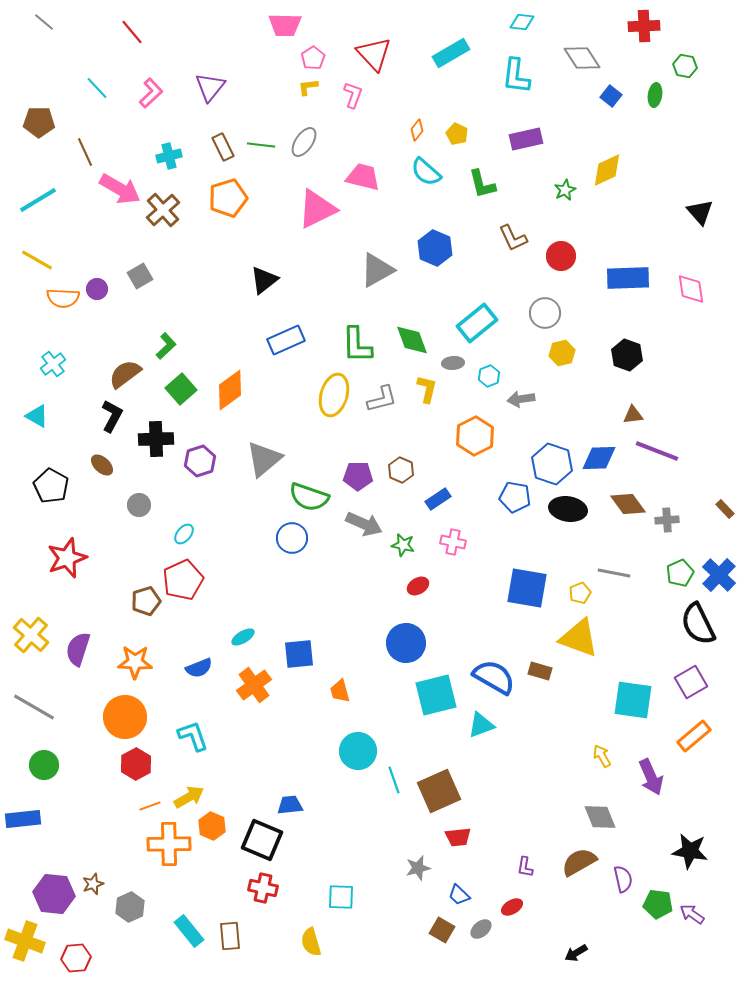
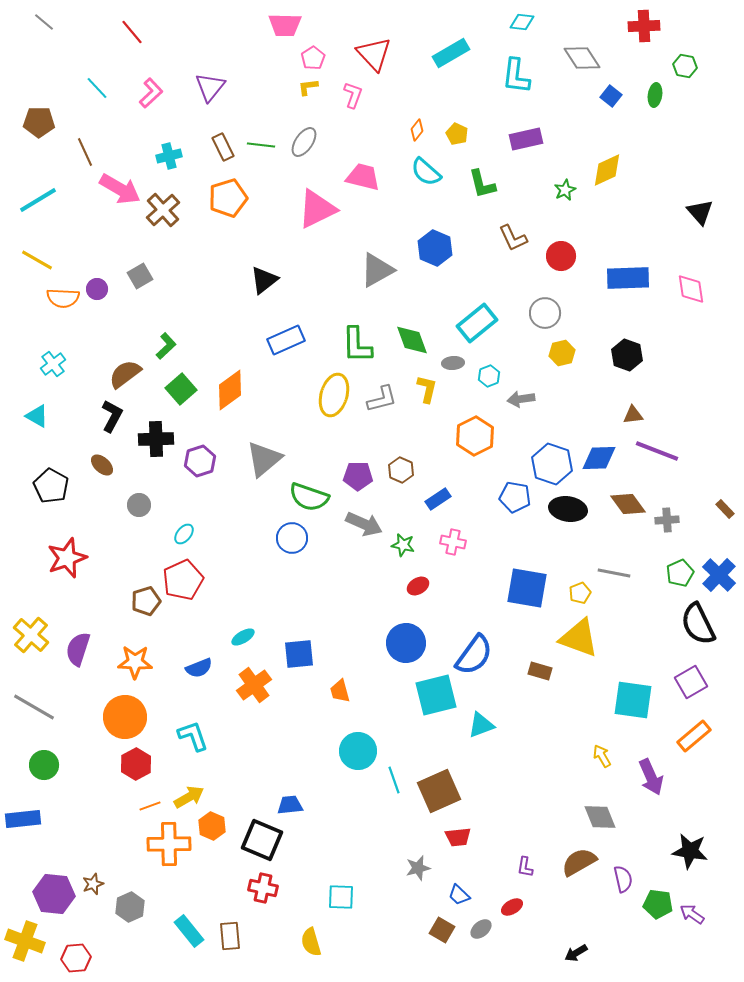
blue semicircle at (494, 677): moved 20 px left, 22 px up; rotated 96 degrees clockwise
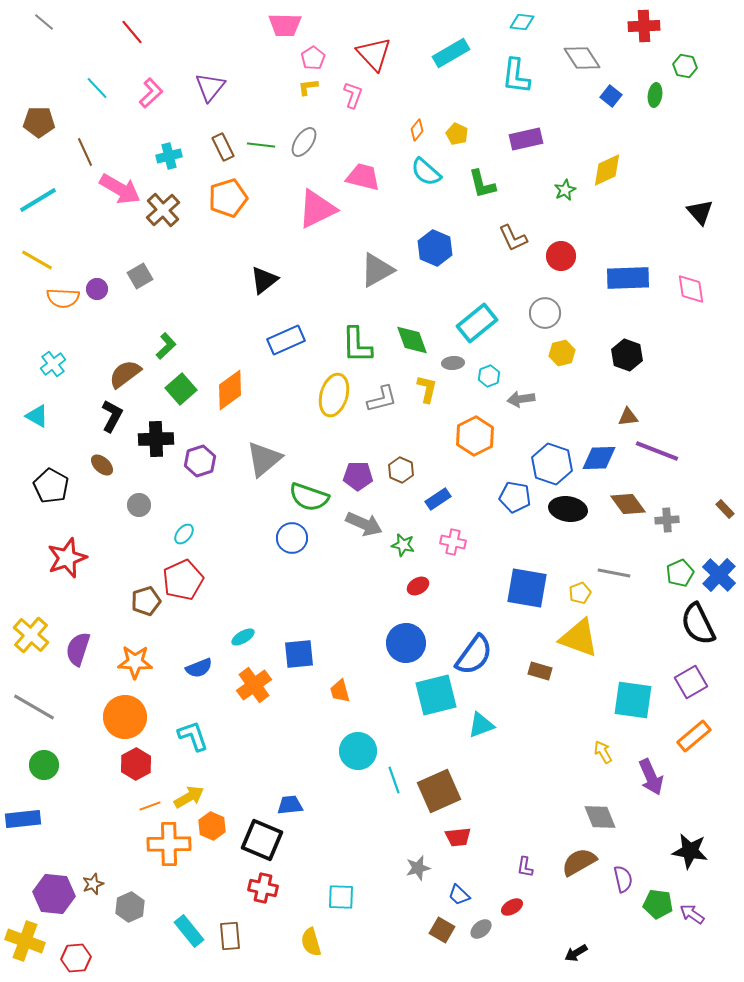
brown triangle at (633, 415): moved 5 px left, 2 px down
yellow arrow at (602, 756): moved 1 px right, 4 px up
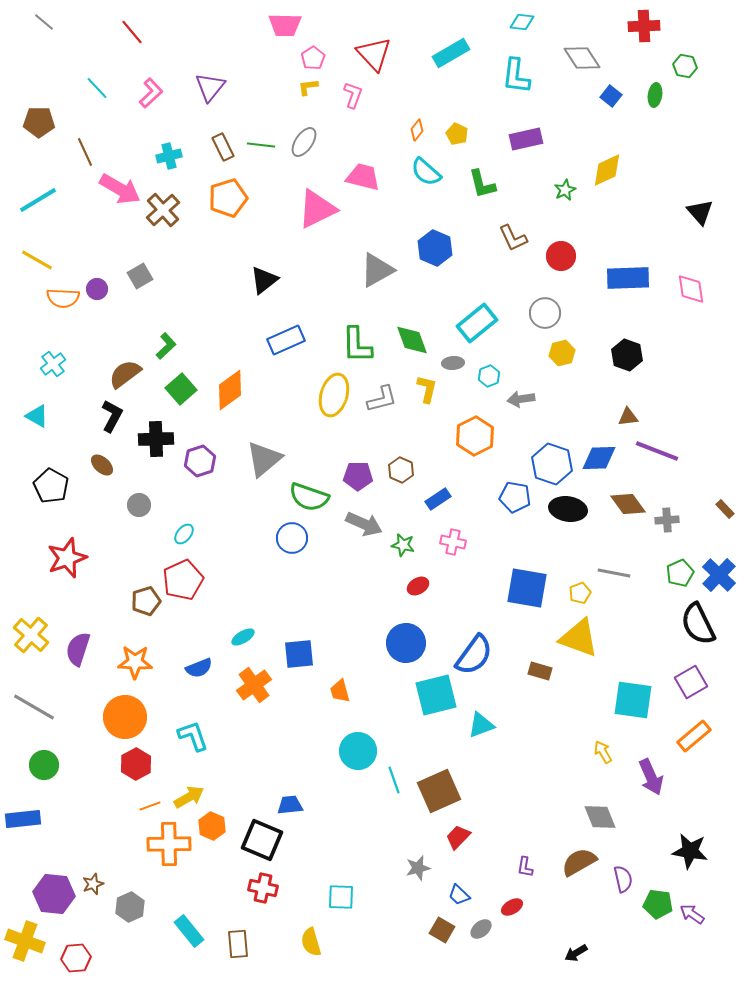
red trapezoid at (458, 837): rotated 140 degrees clockwise
brown rectangle at (230, 936): moved 8 px right, 8 px down
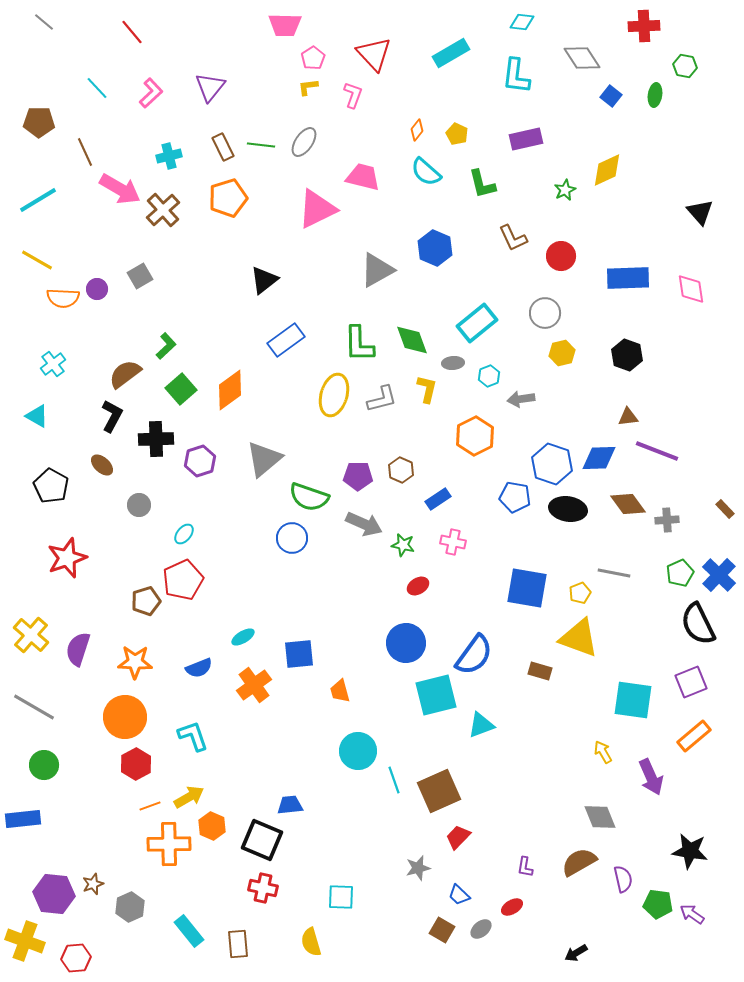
blue rectangle at (286, 340): rotated 12 degrees counterclockwise
green L-shape at (357, 345): moved 2 px right, 1 px up
purple square at (691, 682): rotated 8 degrees clockwise
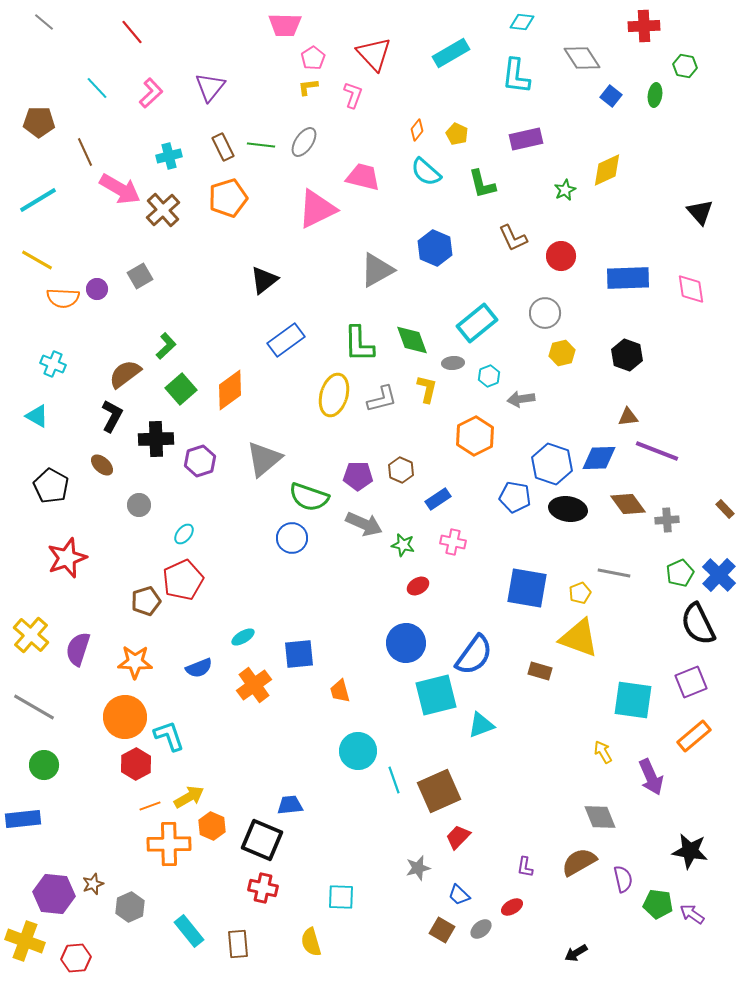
cyan cross at (53, 364): rotated 30 degrees counterclockwise
cyan L-shape at (193, 736): moved 24 px left
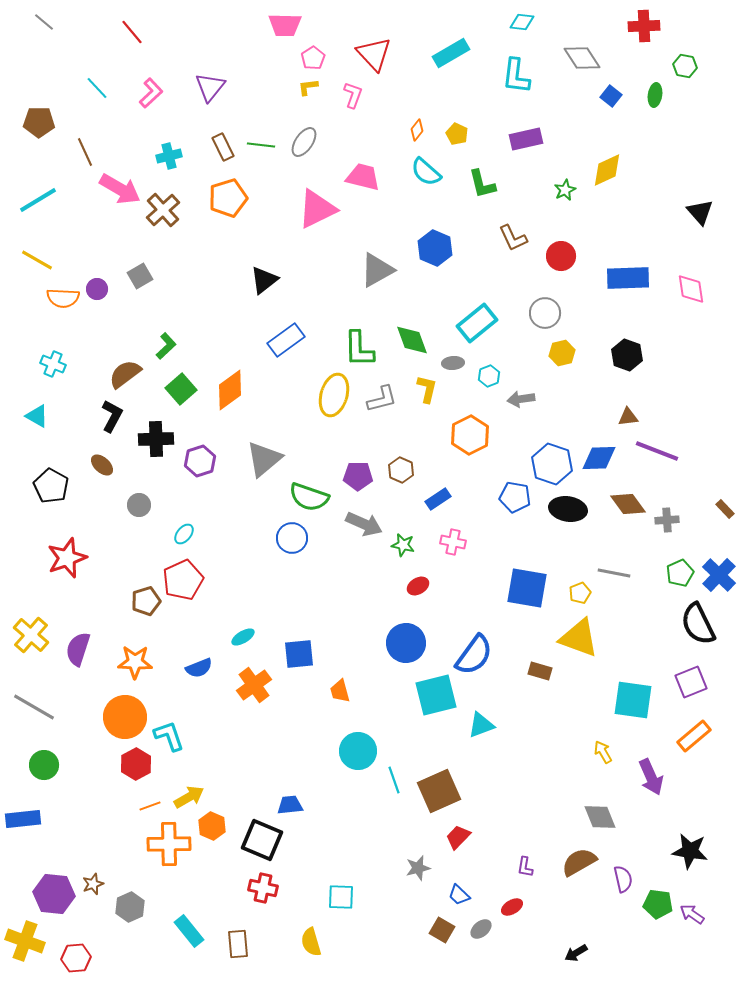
green L-shape at (359, 344): moved 5 px down
orange hexagon at (475, 436): moved 5 px left, 1 px up
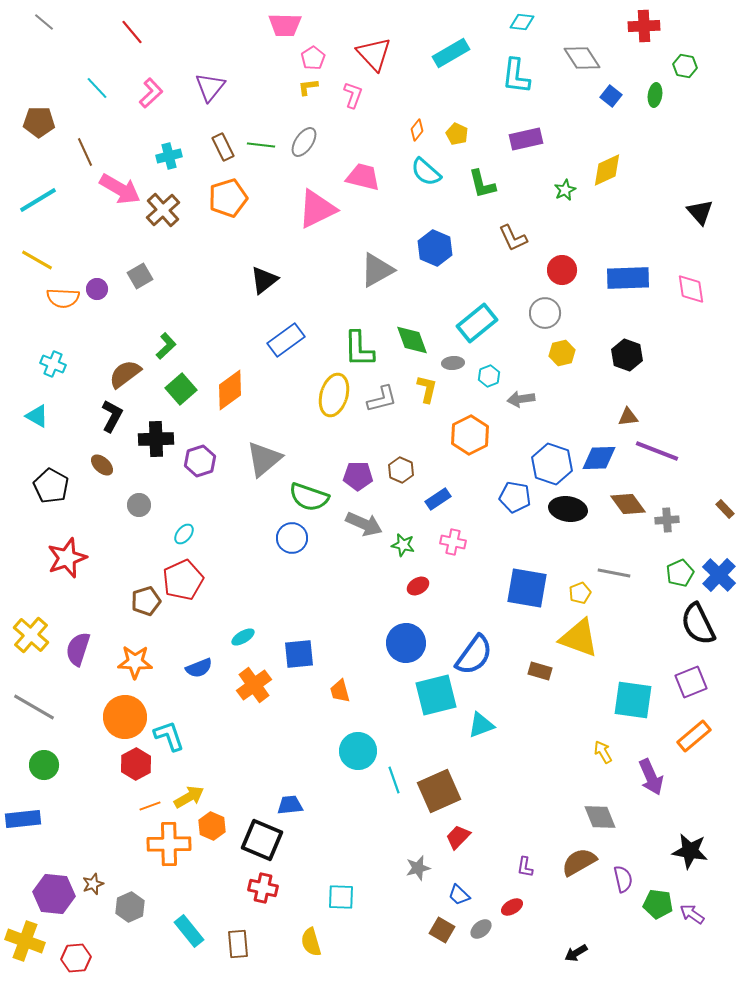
red circle at (561, 256): moved 1 px right, 14 px down
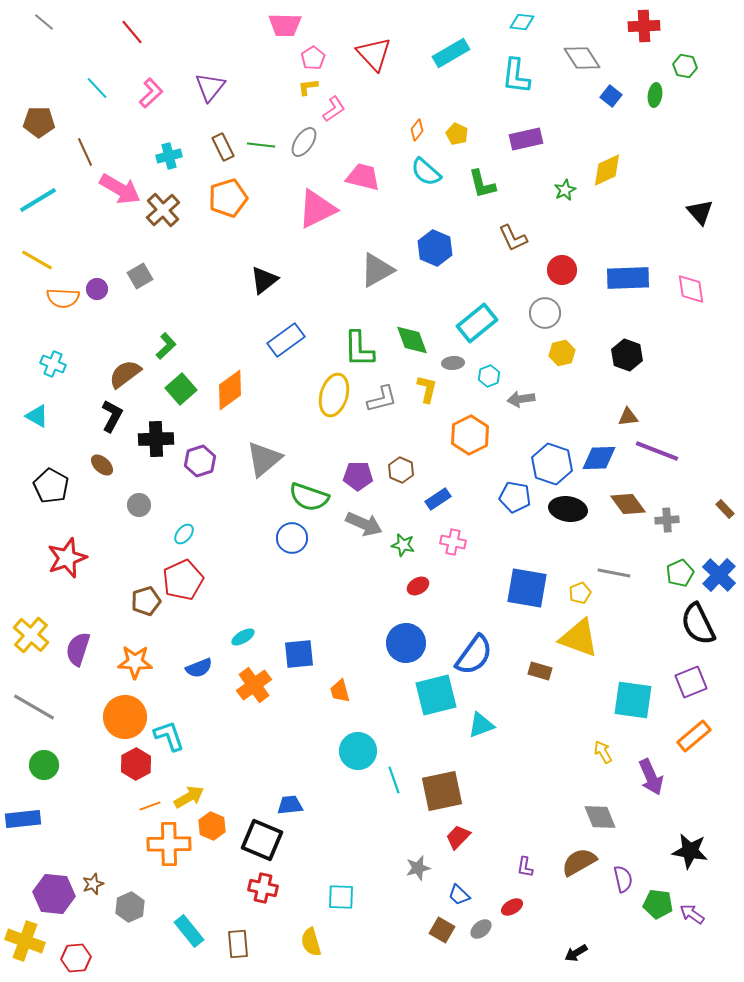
pink L-shape at (353, 95): moved 19 px left, 14 px down; rotated 36 degrees clockwise
brown square at (439, 791): moved 3 px right; rotated 12 degrees clockwise
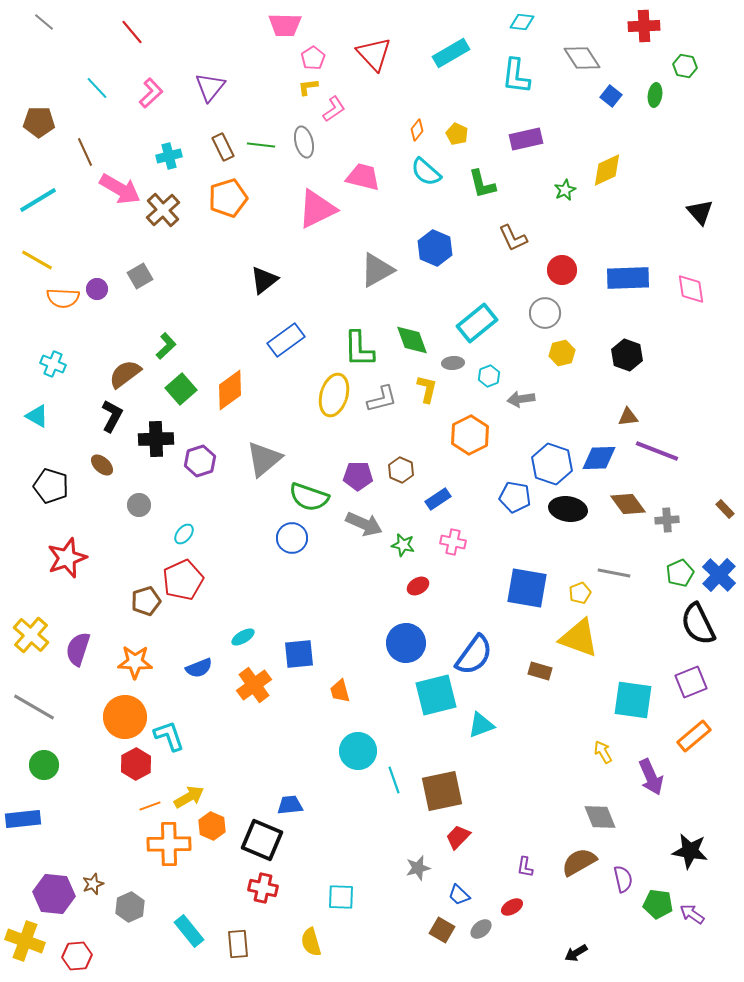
gray ellipse at (304, 142): rotated 48 degrees counterclockwise
black pentagon at (51, 486): rotated 12 degrees counterclockwise
red hexagon at (76, 958): moved 1 px right, 2 px up
